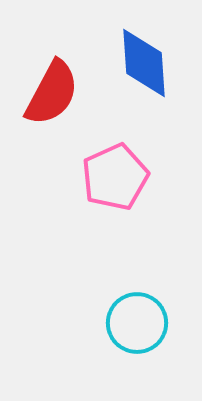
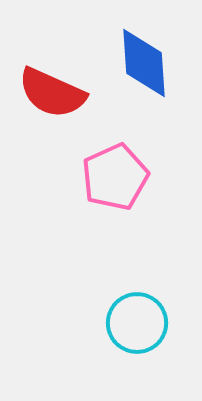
red semicircle: rotated 86 degrees clockwise
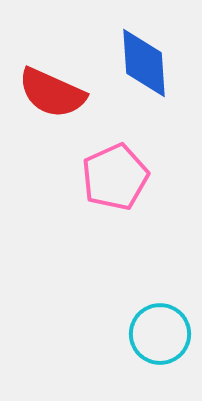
cyan circle: moved 23 px right, 11 px down
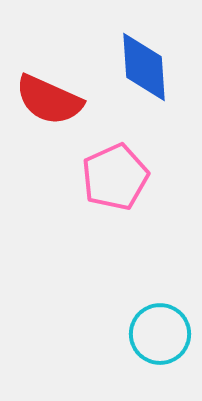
blue diamond: moved 4 px down
red semicircle: moved 3 px left, 7 px down
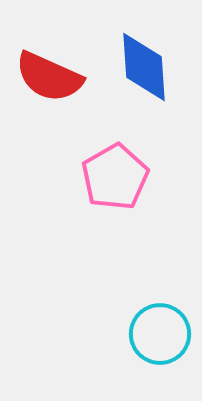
red semicircle: moved 23 px up
pink pentagon: rotated 6 degrees counterclockwise
